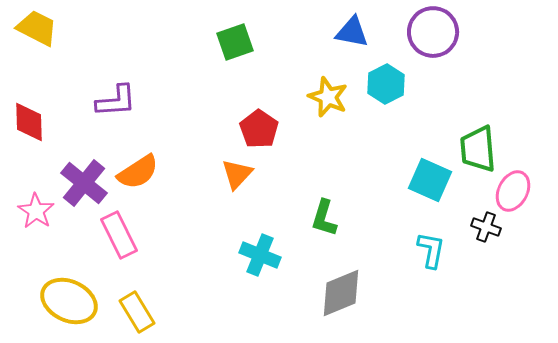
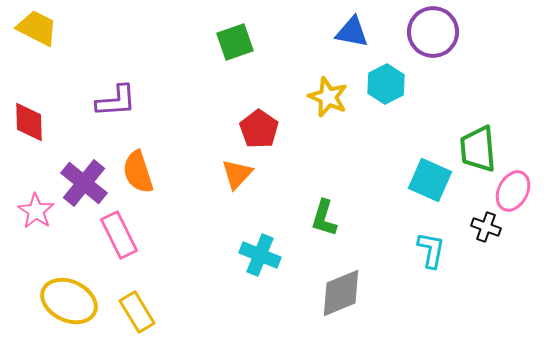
orange semicircle: rotated 105 degrees clockwise
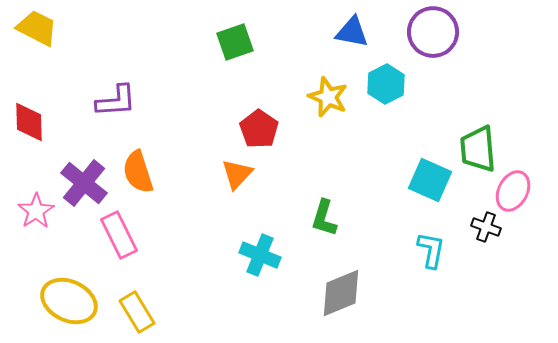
pink star: rotated 6 degrees clockwise
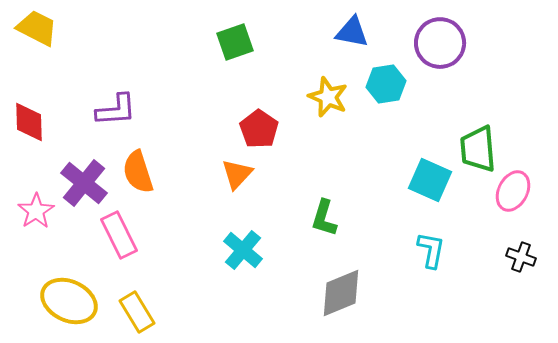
purple circle: moved 7 px right, 11 px down
cyan hexagon: rotated 18 degrees clockwise
purple L-shape: moved 9 px down
black cross: moved 35 px right, 30 px down
cyan cross: moved 17 px left, 5 px up; rotated 18 degrees clockwise
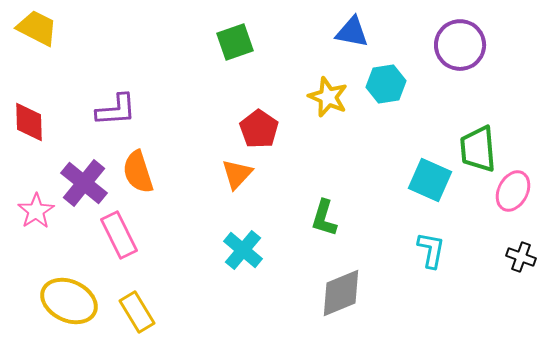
purple circle: moved 20 px right, 2 px down
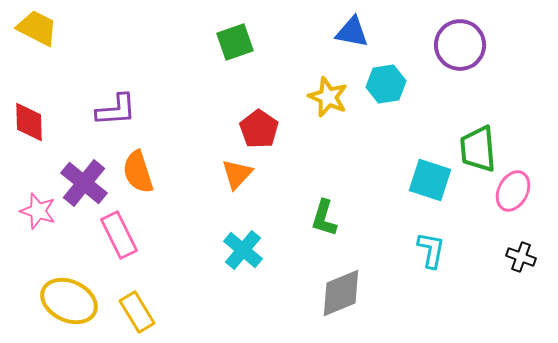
cyan square: rotated 6 degrees counterclockwise
pink star: moved 2 px right; rotated 21 degrees counterclockwise
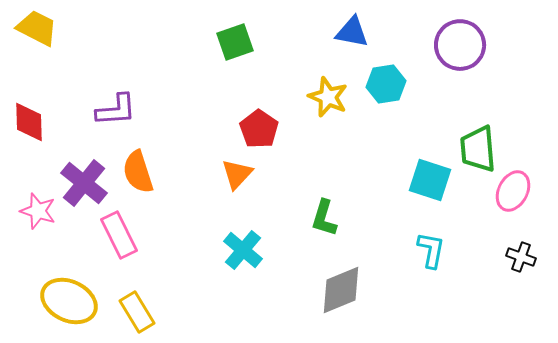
gray diamond: moved 3 px up
